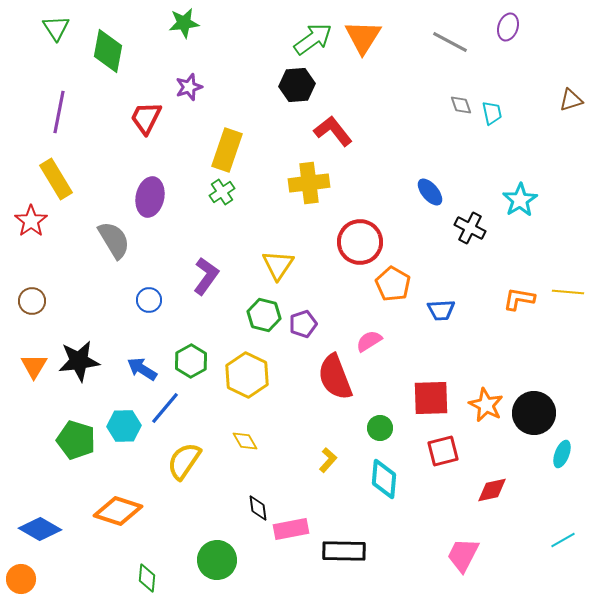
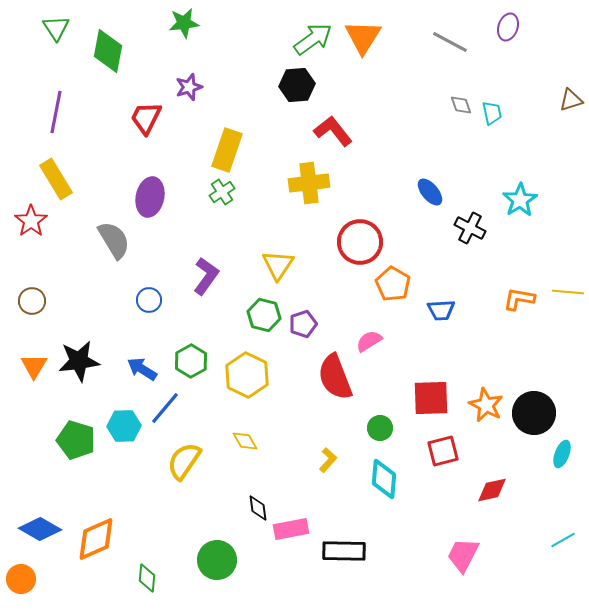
purple line at (59, 112): moved 3 px left
orange diamond at (118, 511): moved 22 px left, 28 px down; rotated 42 degrees counterclockwise
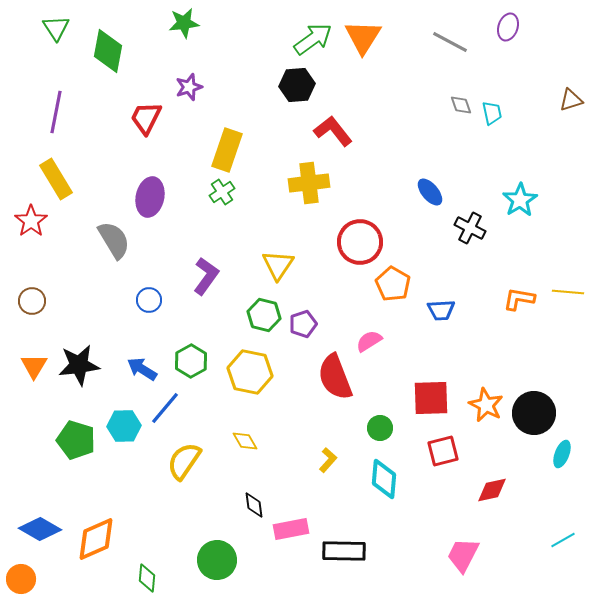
black star at (79, 361): moved 4 px down
yellow hexagon at (247, 375): moved 3 px right, 3 px up; rotated 15 degrees counterclockwise
black diamond at (258, 508): moved 4 px left, 3 px up
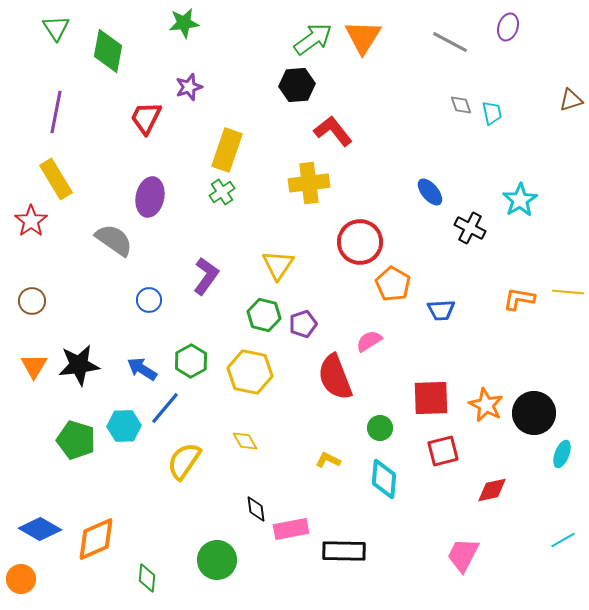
gray semicircle at (114, 240): rotated 24 degrees counterclockwise
yellow L-shape at (328, 460): rotated 105 degrees counterclockwise
black diamond at (254, 505): moved 2 px right, 4 px down
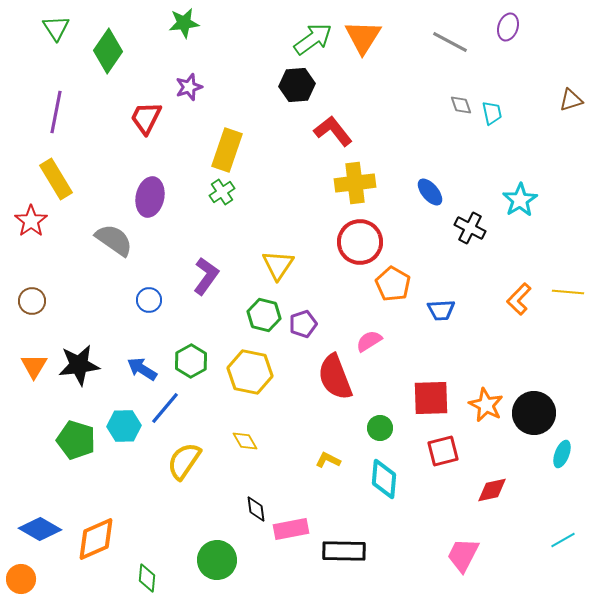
green diamond at (108, 51): rotated 24 degrees clockwise
yellow cross at (309, 183): moved 46 px right
orange L-shape at (519, 299): rotated 56 degrees counterclockwise
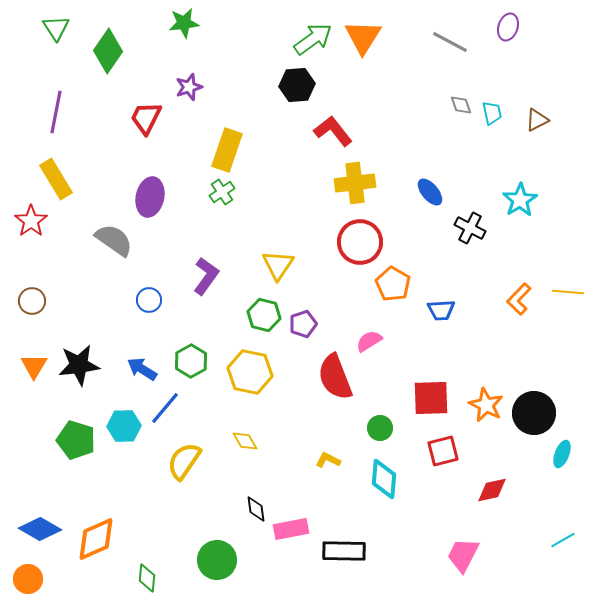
brown triangle at (571, 100): moved 34 px left, 20 px down; rotated 10 degrees counterclockwise
orange circle at (21, 579): moved 7 px right
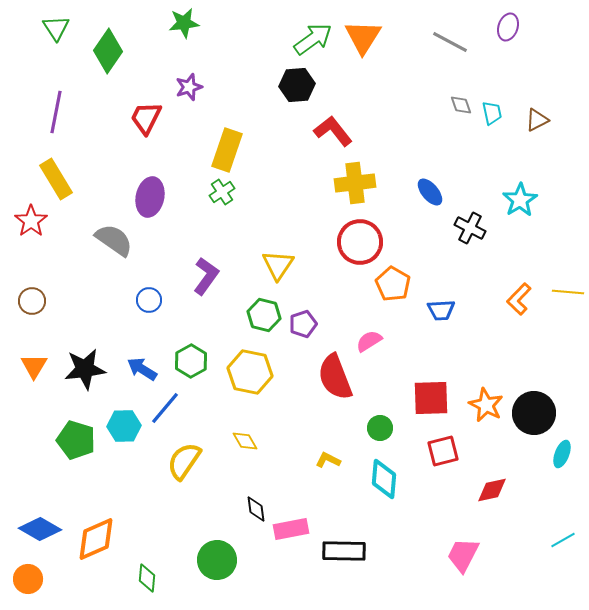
black star at (79, 365): moved 6 px right, 4 px down
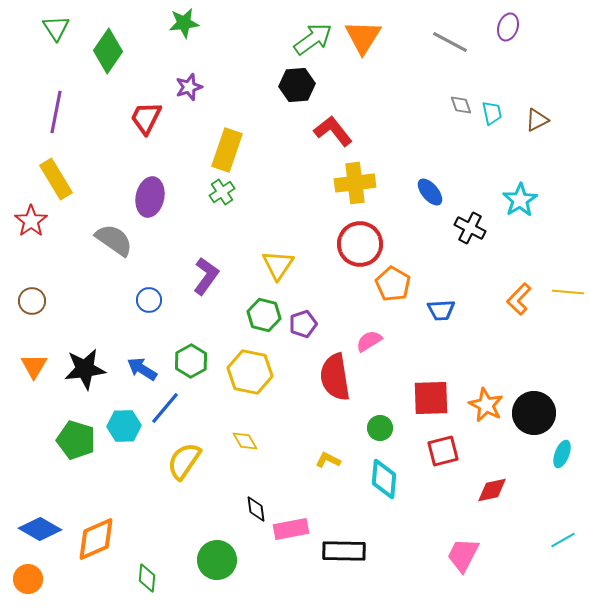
red circle at (360, 242): moved 2 px down
red semicircle at (335, 377): rotated 12 degrees clockwise
